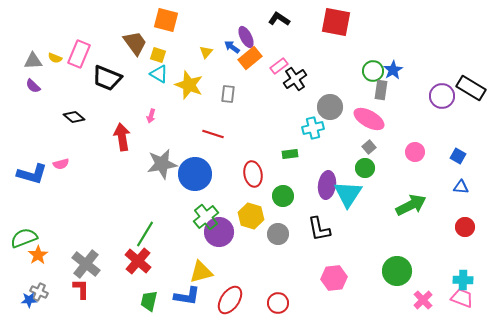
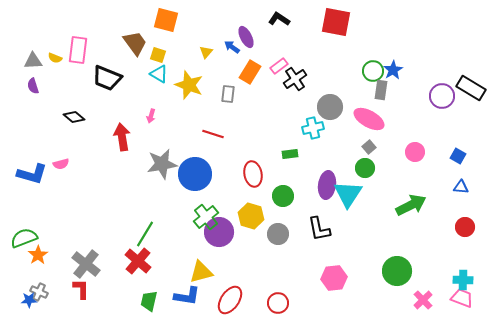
pink rectangle at (79, 54): moved 1 px left, 4 px up; rotated 16 degrees counterclockwise
orange rectangle at (250, 58): moved 14 px down; rotated 20 degrees counterclockwise
purple semicircle at (33, 86): rotated 28 degrees clockwise
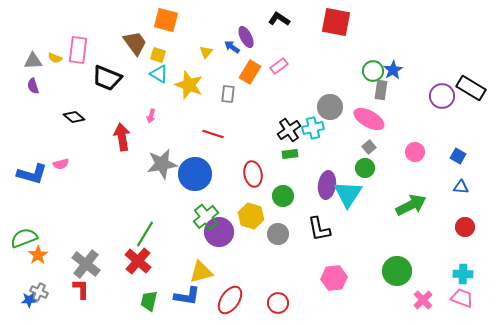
black cross at (295, 79): moved 6 px left, 51 px down
cyan cross at (463, 280): moved 6 px up
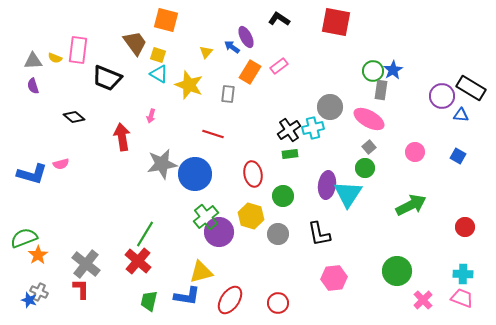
blue triangle at (461, 187): moved 72 px up
black L-shape at (319, 229): moved 5 px down
blue star at (29, 300): rotated 21 degrees clockwise
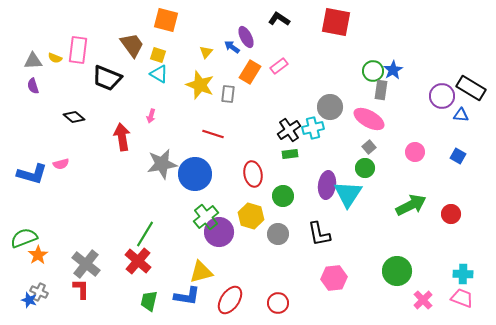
brown trapezoid at (135, 43): moved 3 px left, 2 px down
yellow star at (189, 85): moved 11 px right
red circle at (465, 227): moved 14 px left, 13 px up
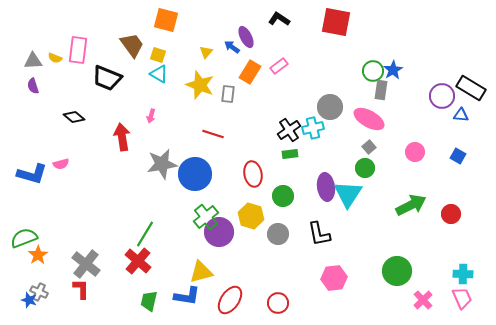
purple ellipse at (327, 185): moved 1 px left, 2 px down; rotated 16 degrees counterclockwise
pink trapezoid at (462, 298): rotated 45 degrees clockwise
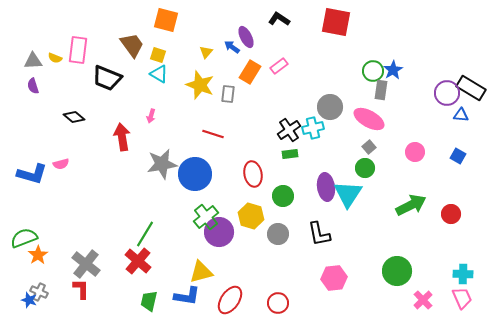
purple circle at (442, 96): moved 5 px right, 3 px up
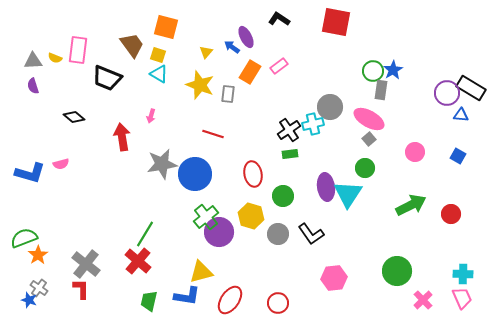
orange square at (166, 20): moved 7 px down
cyan cross at (313, 128): moved 4 px up
gray square at (369, 147): moved 8 px up
blue L-shape at (32, 174): moved 2 px left, 1 px up
black L-shape at (319, 234): moved 8 px left; rotated 24 degrees counterclockwise
gray cross at (39, 292): moved 4 px up; rotated 12 degrees clockwise
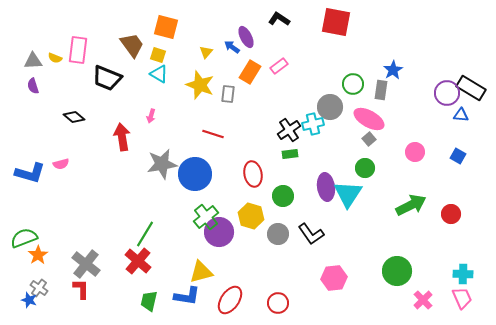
green circle at (373, 71): moved 20 px left, 13 px down
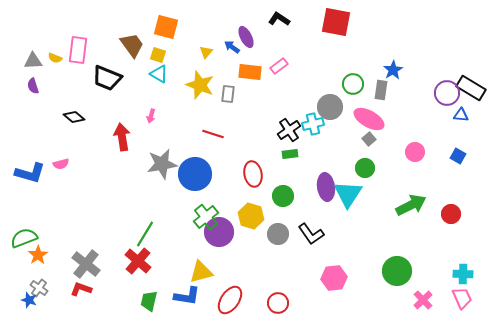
orange rectangle at (250, 72): rotated 65 degrees clockwise
red L-shape at (81, 289): rotated 70 degrees counterclockwise
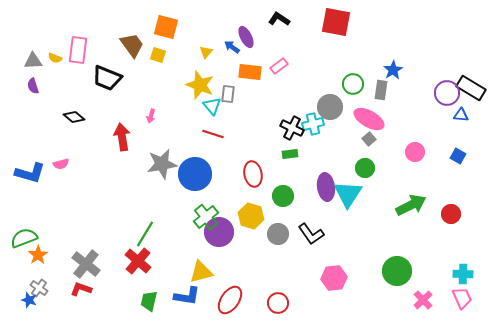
cyan triangle at (159, 74): moved 53 px right, 32 px down; rotated 18 degrees clockwise
black cross at (289, 130): moved 3 px right, 2 px up; rotated 30 degrees counterclockwise
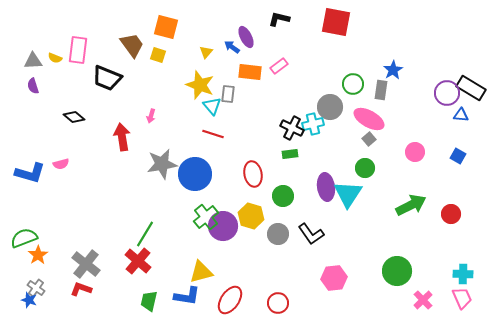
black L-shape at (279, 19): rotated 20 degrees counterclockwise
purple circle at (219, 232): moved 4 px right, 6 px up
gray cross at (39, 288): moved 3 px left
